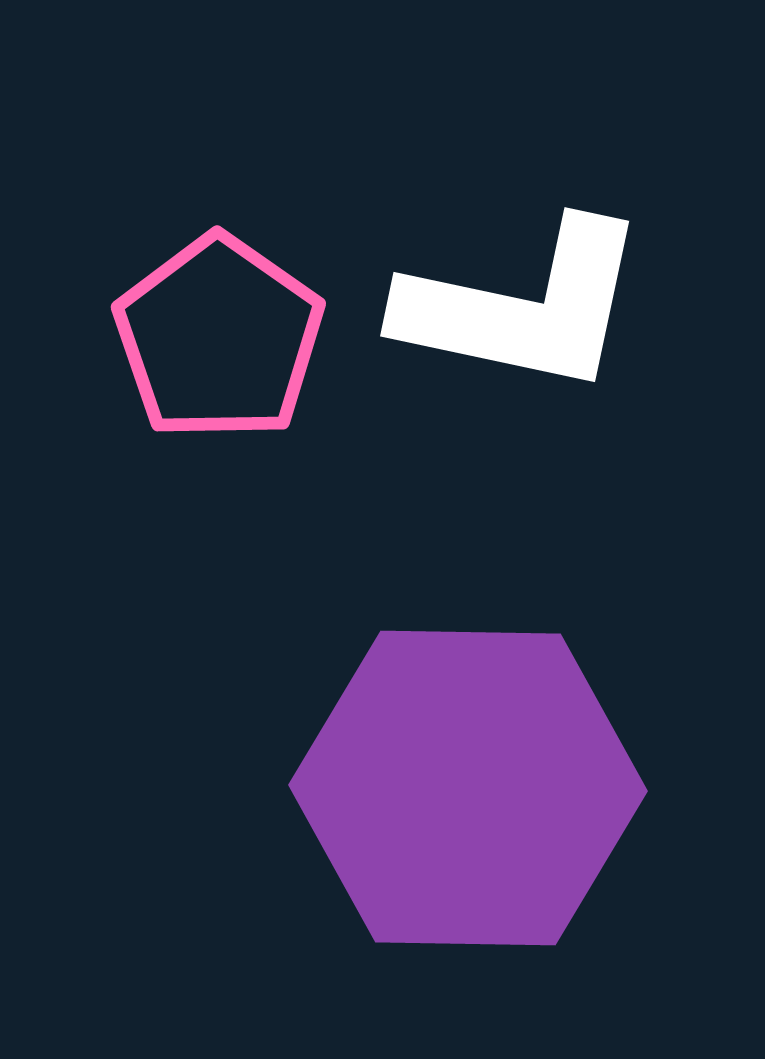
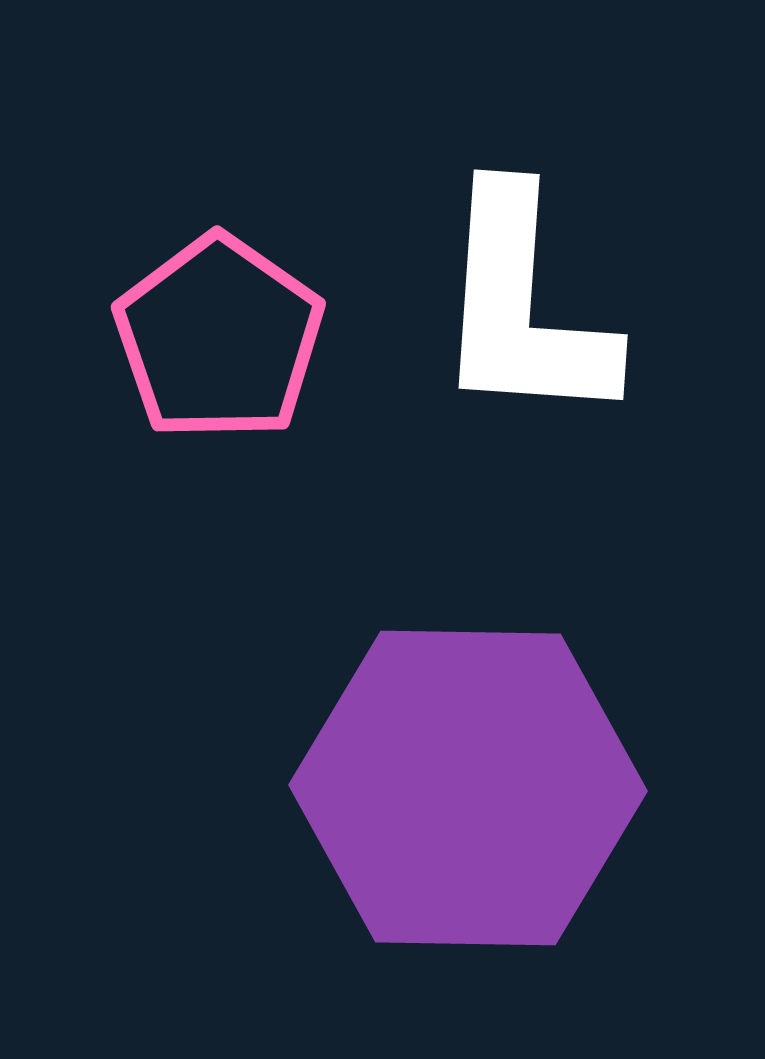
white L-shape: rotated 82 degrees clockwise
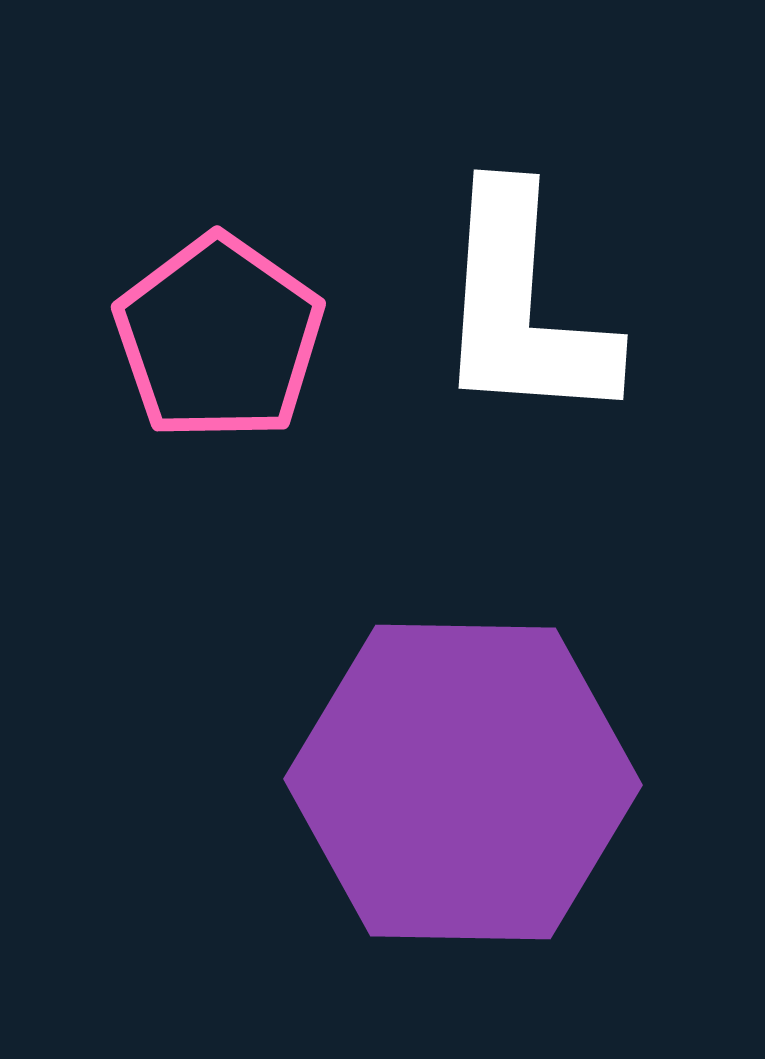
purple hexagon: moved 5 px left, 6 px up
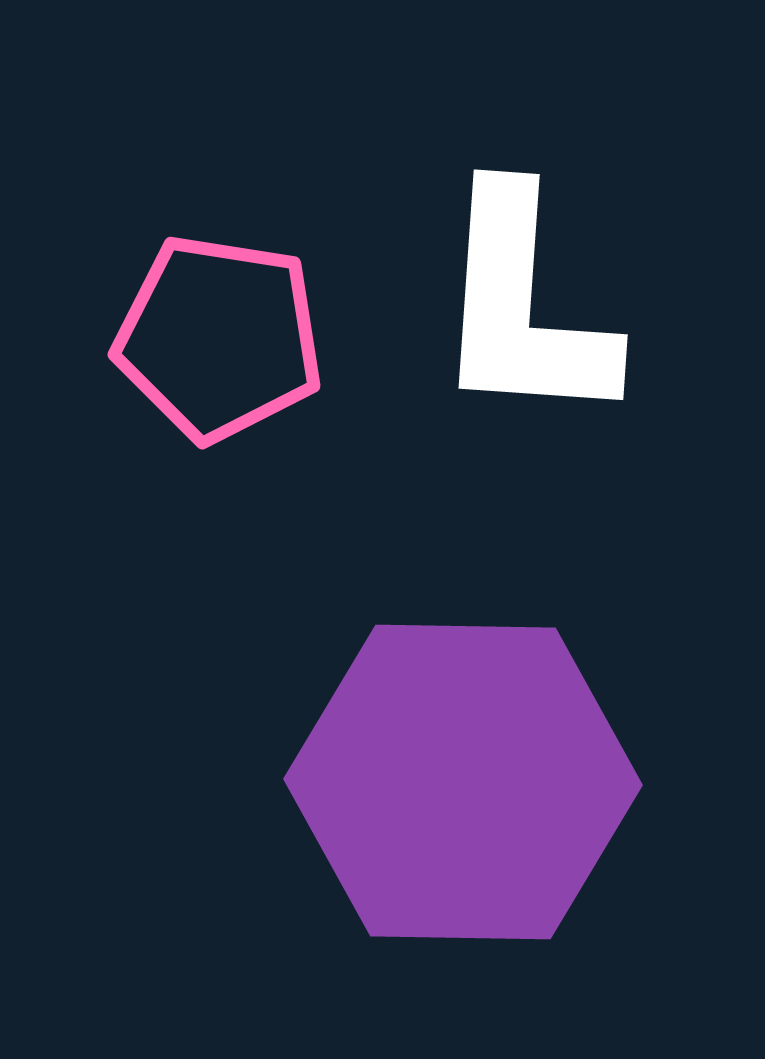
pink pentagon: rotated 26 degrees counterclockwise
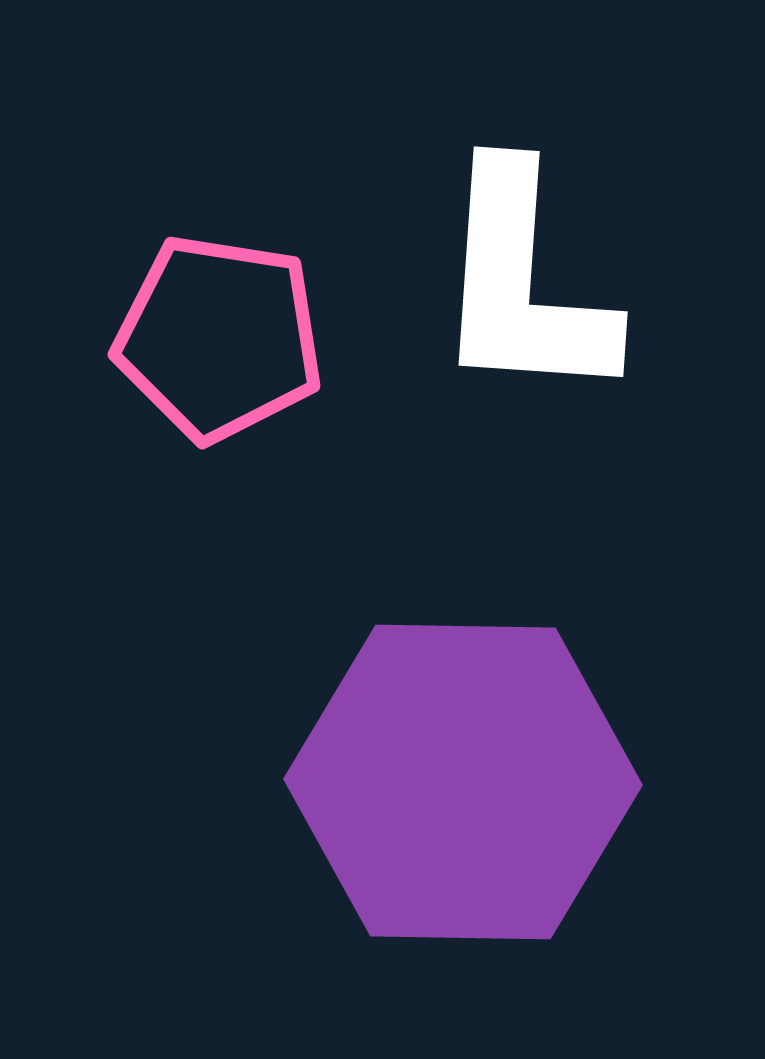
white L-shape: moved 23 px up
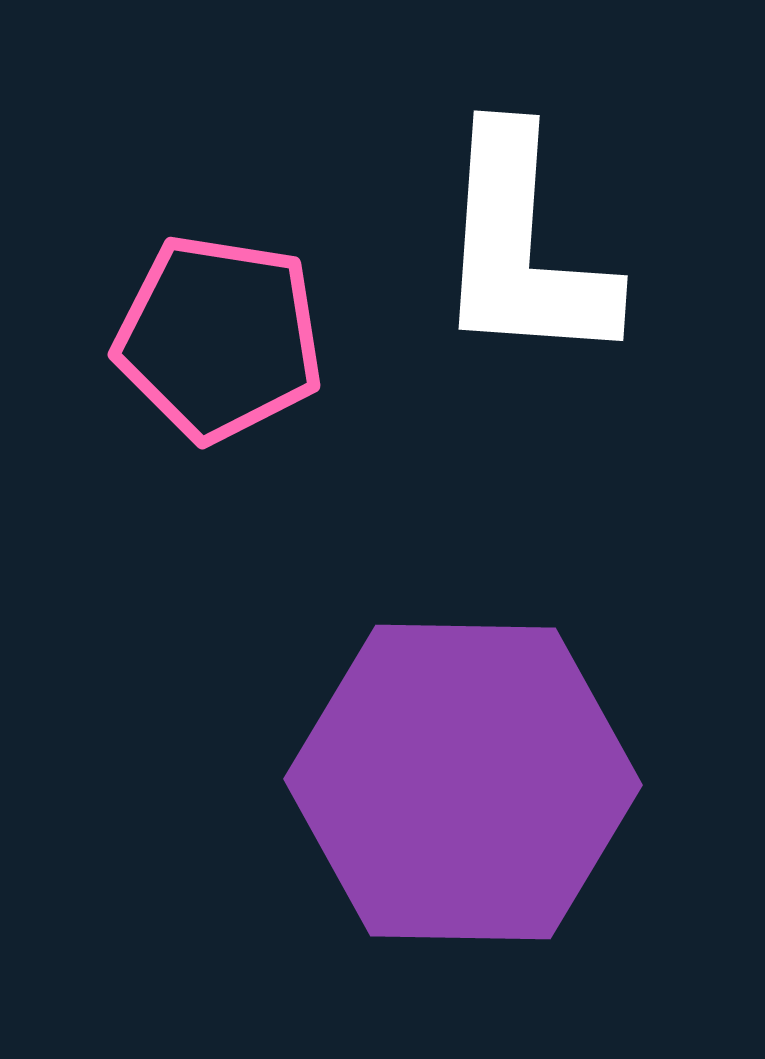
white L-shape: moved 36 px up
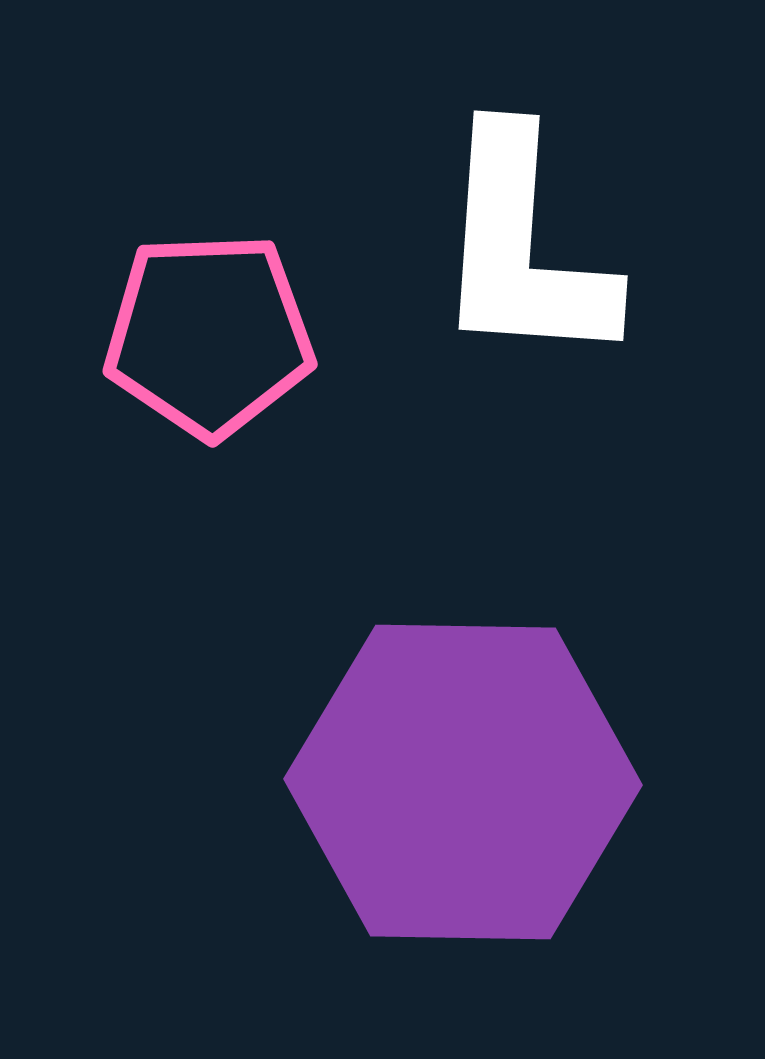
pink pentagon: moved 10 px left, 3 px up; rotated 11 degrees counterclockwise
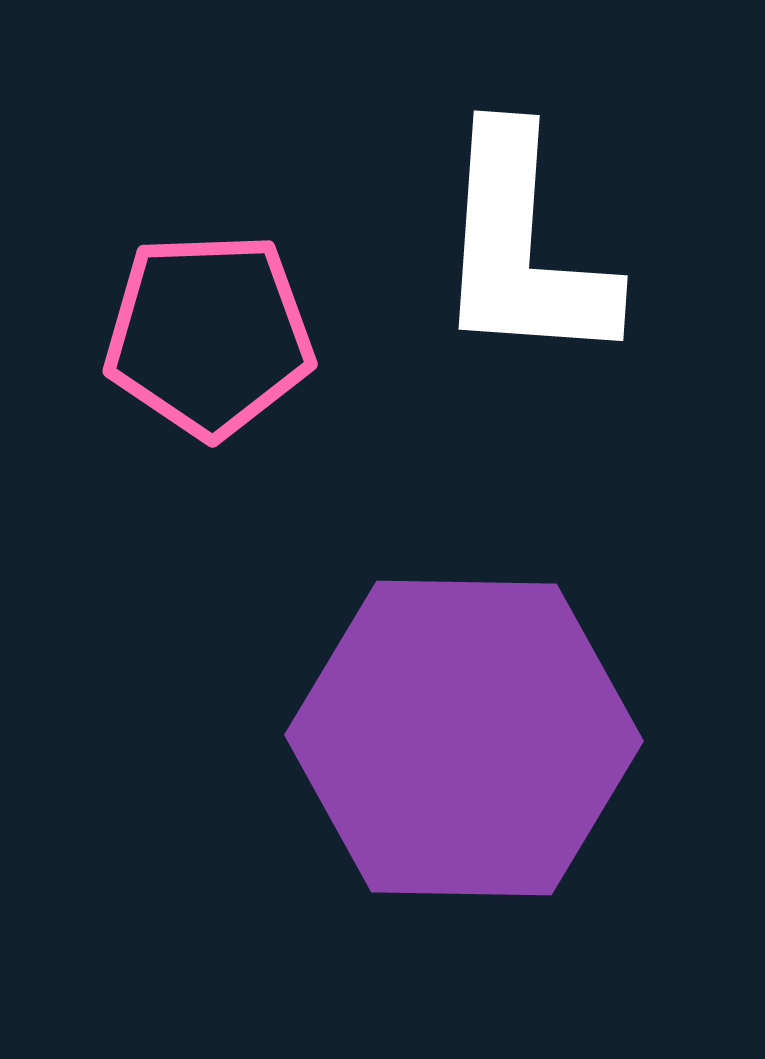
purple hexagon: moved 1 px right, 44 px up
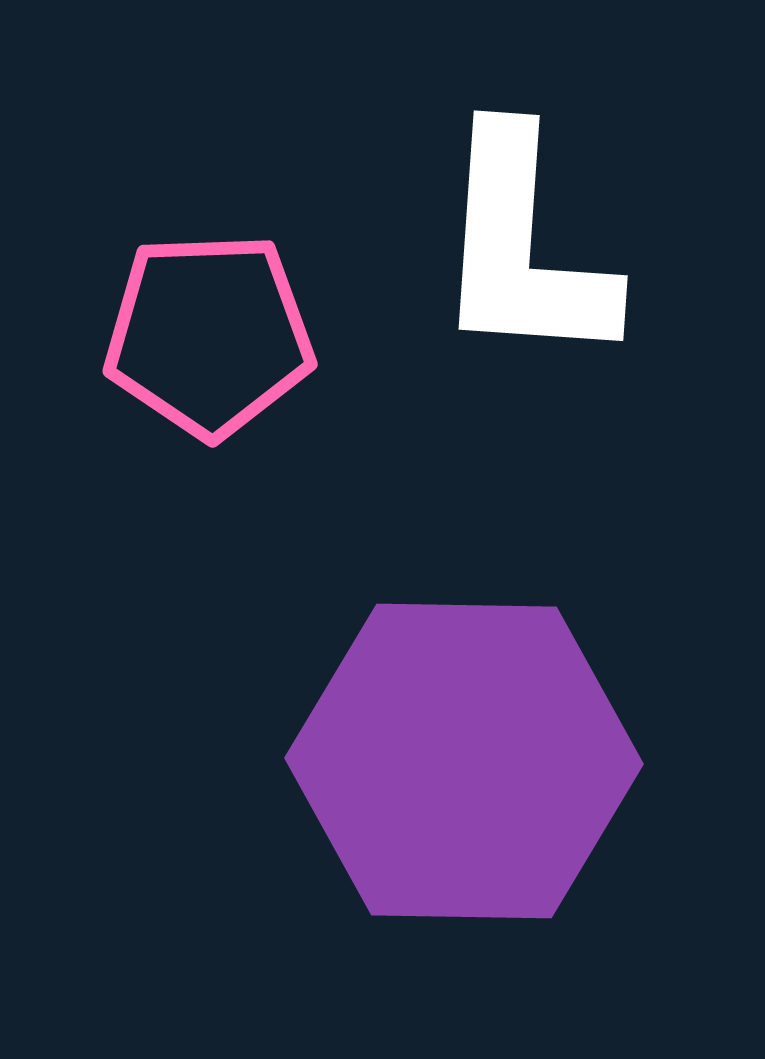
purple hexagon: moved 23 px down
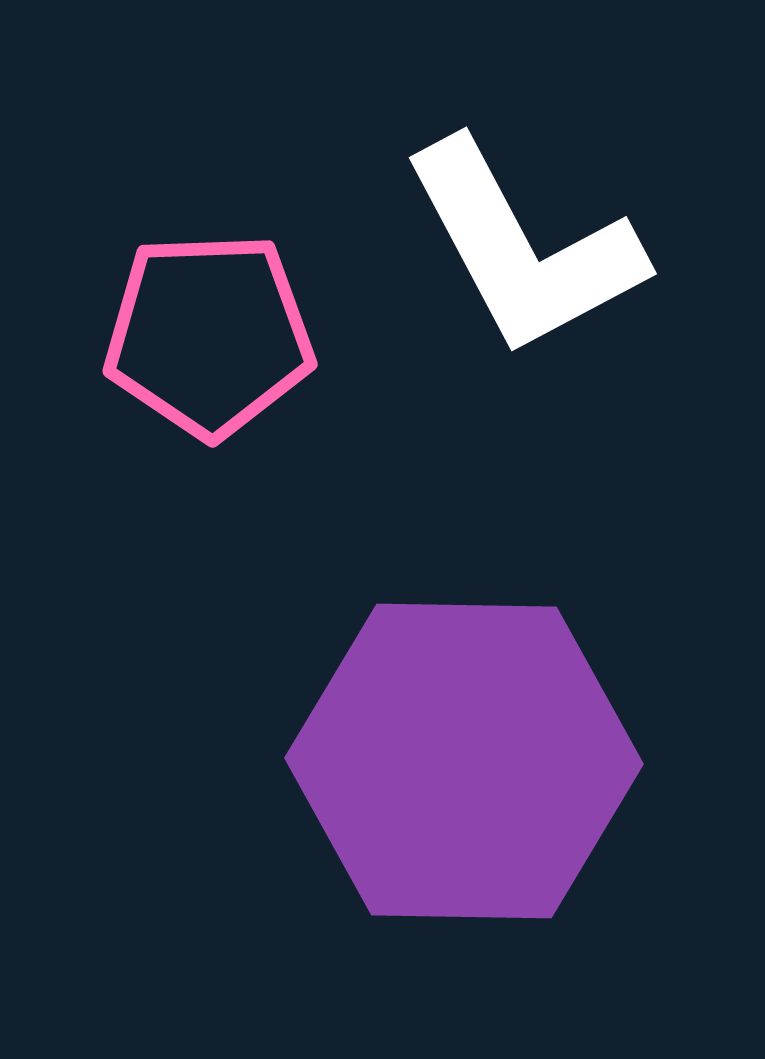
white L-shape: rotated 32 degrees counterclockwise
